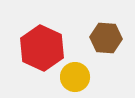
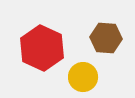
yellow circle: moved 8 px right
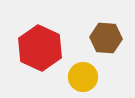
red hexagon: moved 2 px left
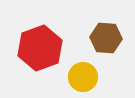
red hexagon: rotated 15 degrees clockwise
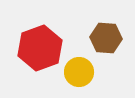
yellow circle: moved 4 px left, 5 px up
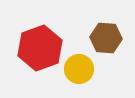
yellow circle: moved 3 px up
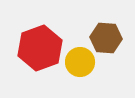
yellow circle: moved 1 px right, 7 px up
